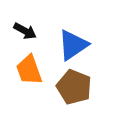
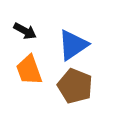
brown pentagon: moved 1 px right, 1 px up
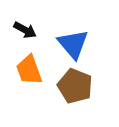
black arrow: moved 1 px up
blue triangle: moved 1 px up; rotated 36 degrees counterclockwise
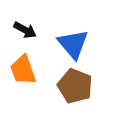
orange trapezoid: moved 6 px left
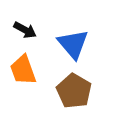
brown pentagon: moved 1 px left, 5 px down; rotated 8 degrees clockwise
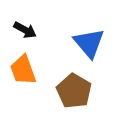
blue triangle: moved 16 px right, 1 px up
